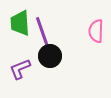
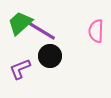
green trapezoid: rotated 52 degrees clockwise
purple line: rotated 40 degrees counterclockwise
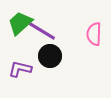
pink semicircle: moved 2 px left, 3 px down
purple L-shape: rotated 35 degrees clockwise
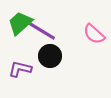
pink semicircle: rotated 50 degrees counterclockwise
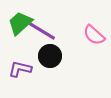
pink semicircle: moved 1 px down
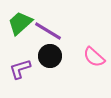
purple line: moved 6 px right
pink semicircle: moved 22 px down
purple L-shape: rotated 30 degrees counterclockwise
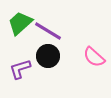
black circle: moved 2 px left
